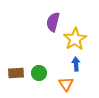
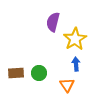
orange triangle: moved 1 px right, 1 px down
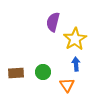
green circle: moved 4 px right, 1 px up
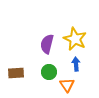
purple semicircle: moved 6 px left, 22 px down
yellow star: rotated 15 degrees counterclockwise
green circle: moved 6 px right
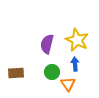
yellow star: moved 2 px right, 1 px down
blue arrow: moved 1 px left
green circle: moved 3 px right
orange triangle: moved 1 px right, 1 px up
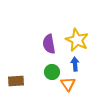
purple semicircle: moved 2 px right; rotated 24 degrees counterclockwise
brown rectangle: moved 8 px down
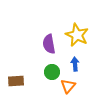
yellow star: moved 5 px up
orange triangle: moved 2 px down; rotated 14 degrees clockwise
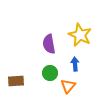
yellow star: moved 3 px right
green circle: moved 2 px left, 1 px down
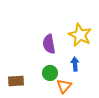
orange triangle: moved 4 px left
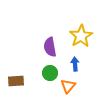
yellow star: moved 1 px right, 1 px down; rotated 15 degrees clockwise
purple semicircle: moved 1 px right, 3 px down
orange triangle: moved 4 px right
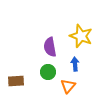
yellow star: rotated 20 degrees counterclockwise
green circle: moved 2 px left, 1 px up
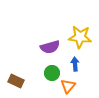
yellow star: moved 1 px left, 1 px down; rotated 15 degrees counterclockwise
purple semicircle: rotated 96 degrees counterclockwise
green circle: moved 4 px right, 1 px down
brown rectangle: rotated 28 degrees clockwise
